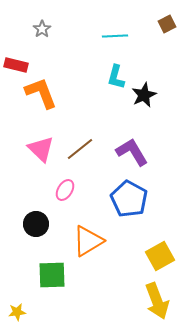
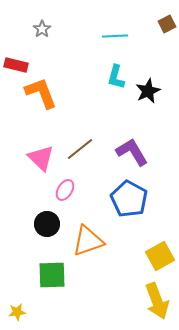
black star: moved 4 px right, 4 px up
pink triangle: moved 9 px down
black circle: moved 11 px right
orange triangle: rotated 12 degrees clockwise
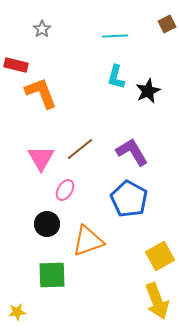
pink triangle: rotated 16 degrees clockwise
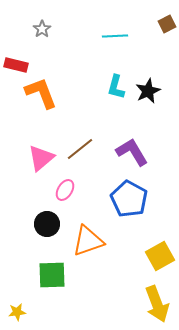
cyan L-shape: moved 10 px down
pink triangle: rotated 20 degrees clockwise
yellow arrow: moved 3 px down
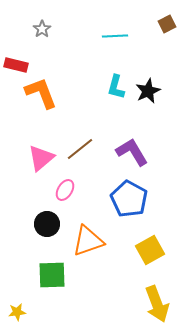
yellow square: moved 10 px left, 6 px up
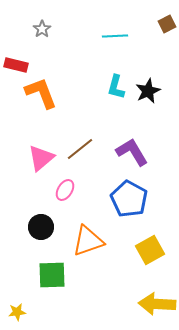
black circle: moved 6 px left, 3 px down
yellow arrow: rotated 114 degrees clockwise
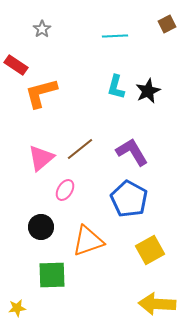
red rectangle: rotated 20 degrees clockwise
orange L-shape: rotated 84 degrees counterclockwise
yellow star: moved 4 px up
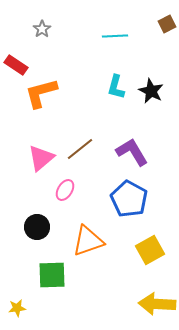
black star: moved 3 px right; rotated 20 degrees counterclockwise
black circle: moved 4 px left
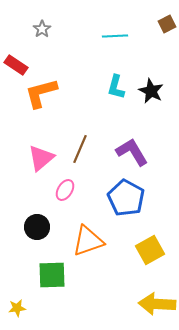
brown line: rotated 28 degrees counterclockwise
blue pentagon: moved 3 px left, 1 px up
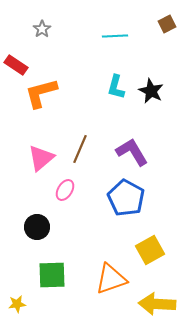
orange triangle: moved 23 px right, 38 px down
yellow star: moved 4 px up
